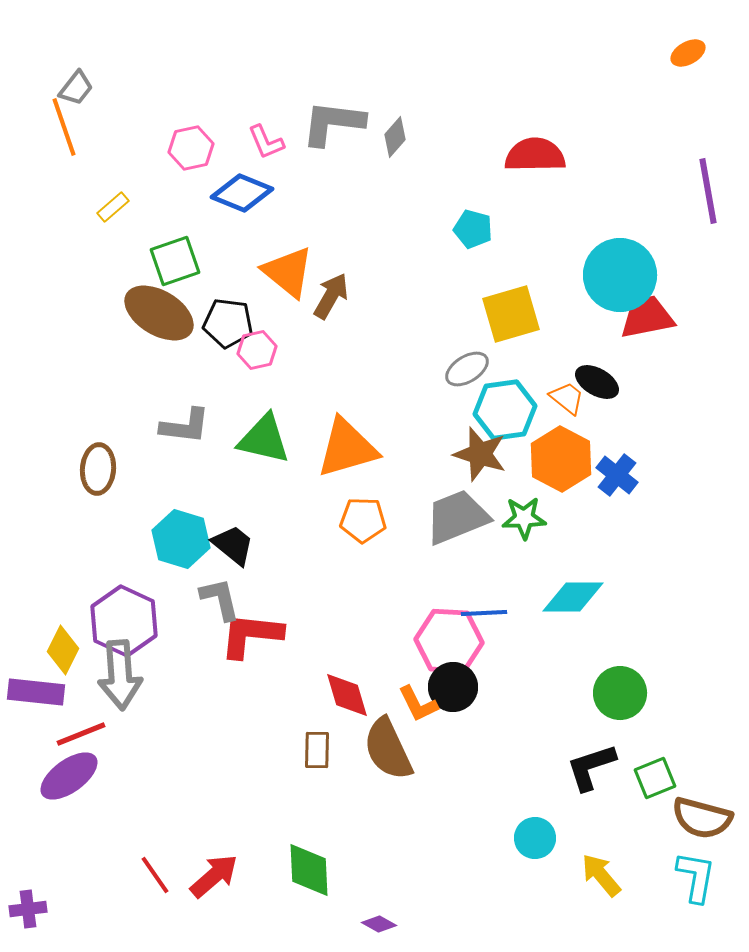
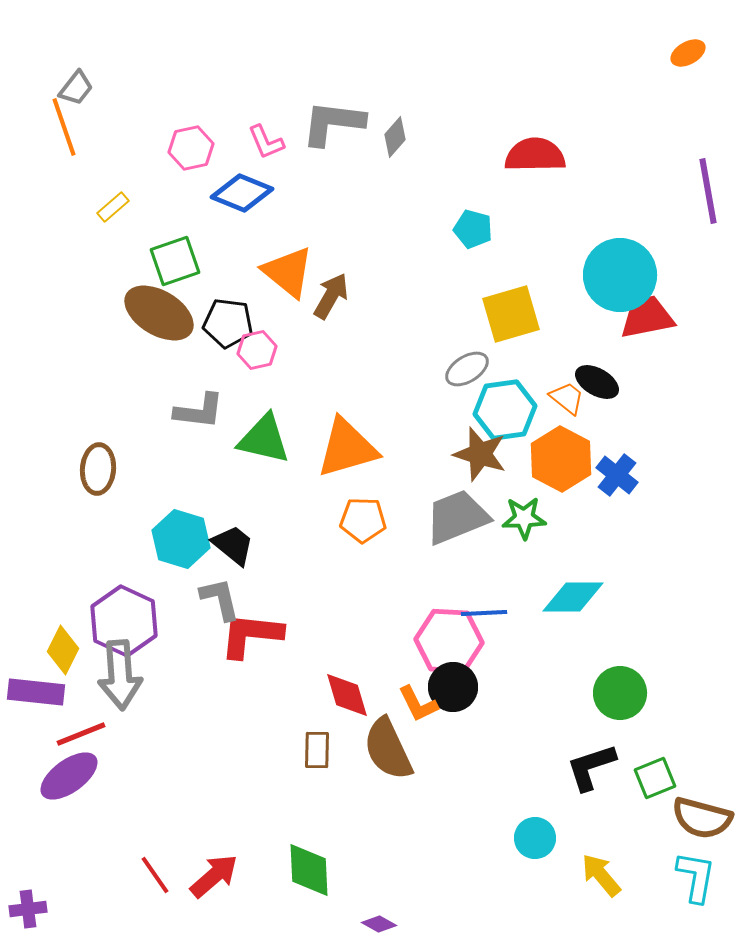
gray L-shape at (185, 426): moved 14 px right, 15 px up
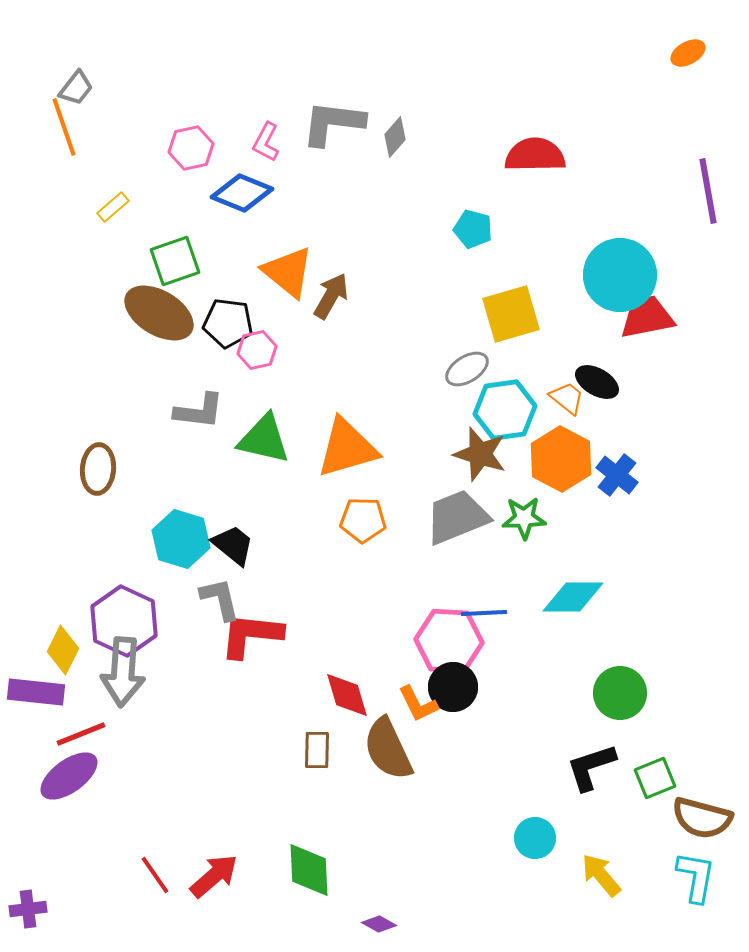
pink L-shape at (266, 142): rotated 51 degrees clockwise
gray arrow at (120, 675): moved 3 px right, 3 px up; rotated 8 degrees clockwise
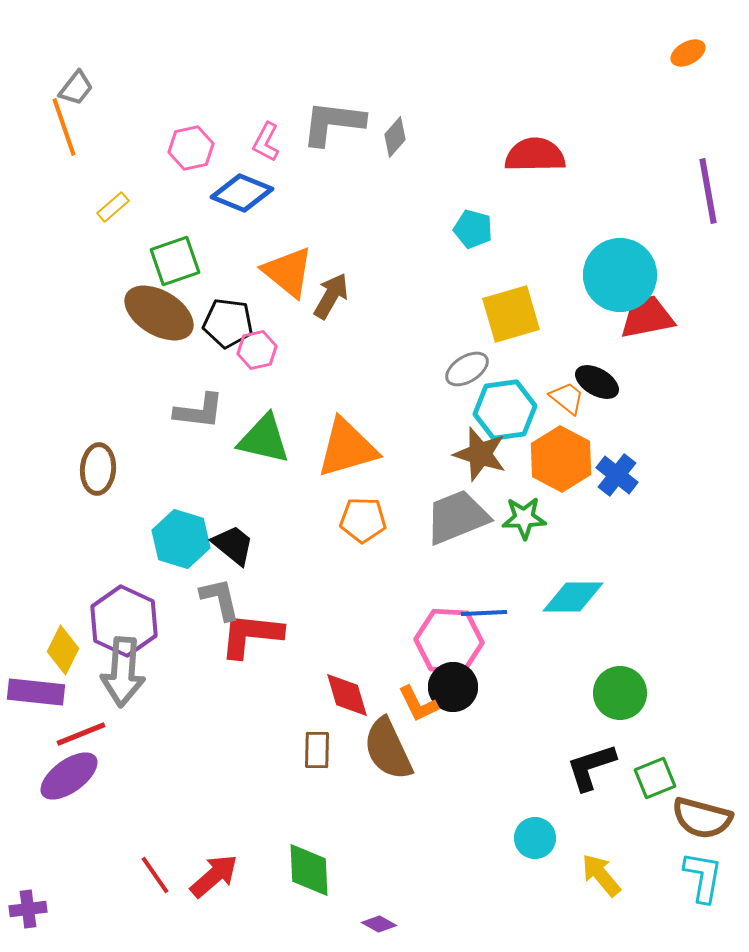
cyan L-shape at (696, 877): moved 7 px right
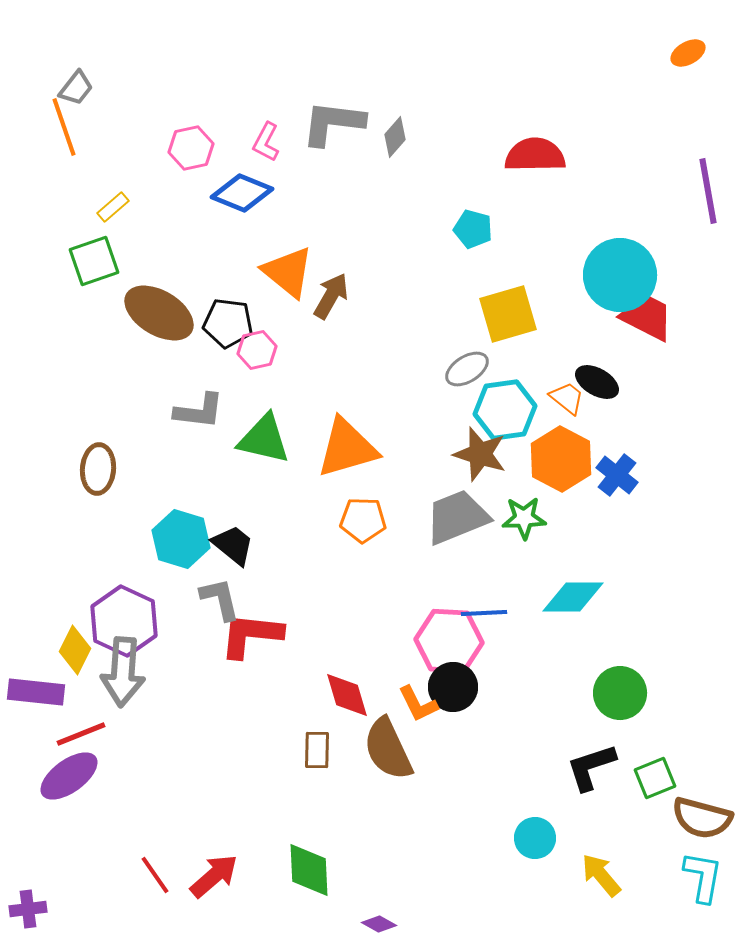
green square at (175, 261): moved 81 px left
yellow square at (511, 314): moved 3 px left
red trapezoid at (647, 317): rotated 38 degrees clockwise
yellow diamond at (63, 650): moved 12 px right
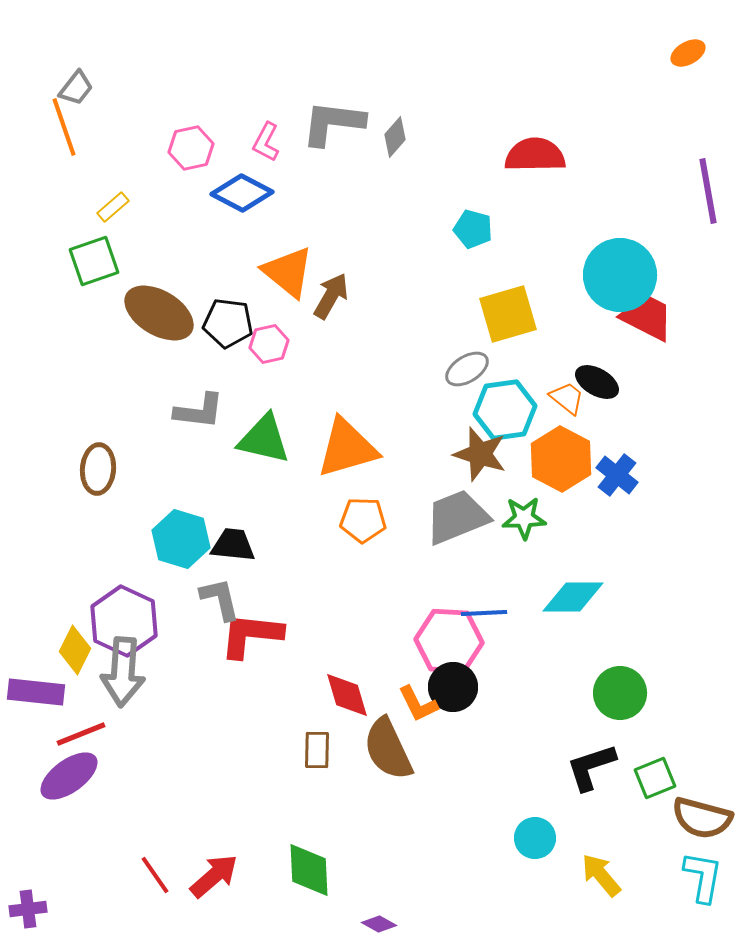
blue diamond at (242, 193): rotated 6 degrees clockwise
pink hexagon at (257, 350): moved 12 px right, 6 px up
black trapezoid at (233, 545): rotated 33 degrees counterclockwise
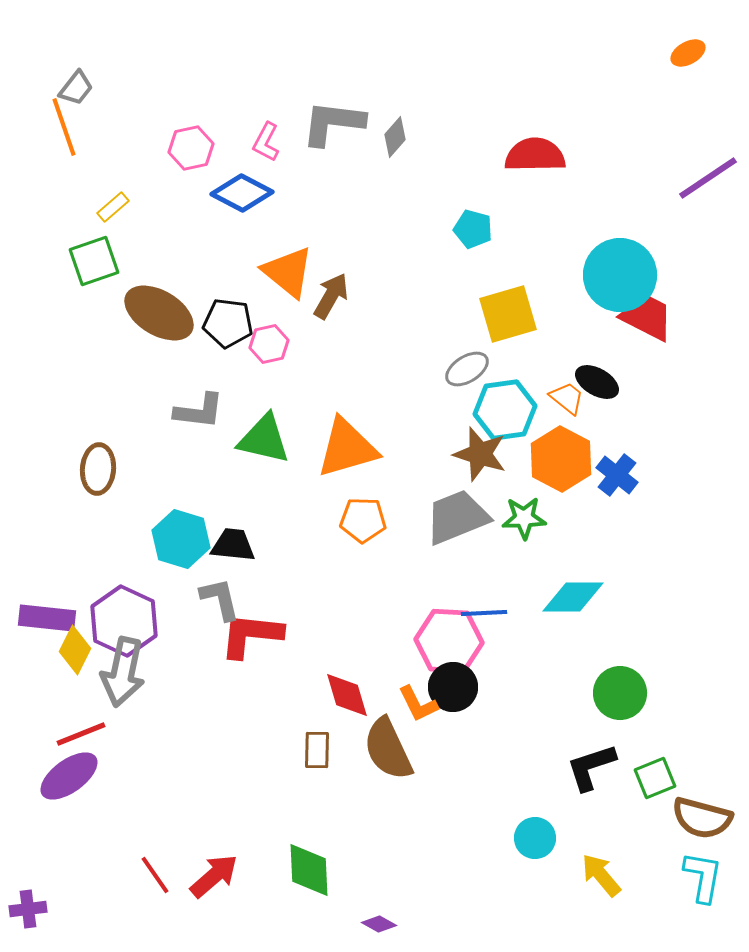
purple line at (708, 191): moved 13 px up; rotated 66 degrees clockwise
gray arrow at (123, 672): rotated 8 degrees clockwise
purple rectangle at (36, 692): moved 11 px right, 74 px up
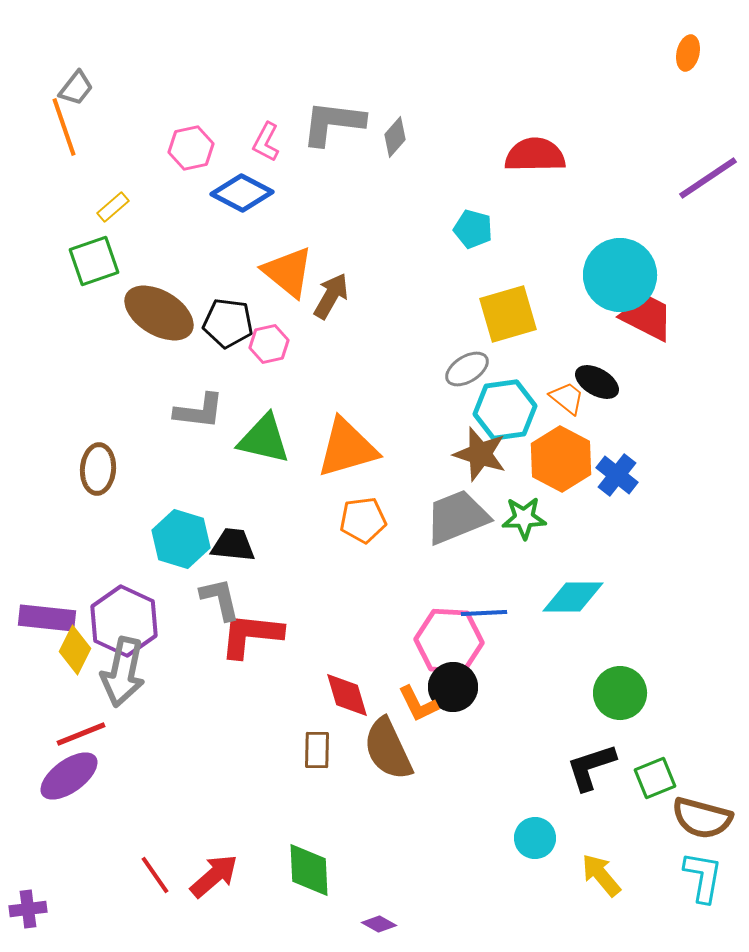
orange ellipse at (688, 53): rotated 48 degrees counterclockwise
orange pentagon at (363, 520): rotated 9 degrees counterclockwise
